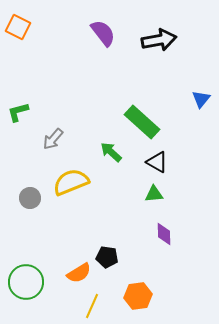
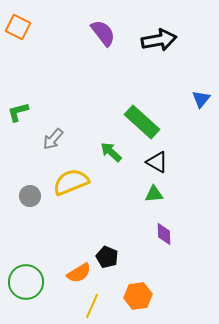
gray circle: moved 2 px up
black pentagon: rotated 15 degrees clockwise
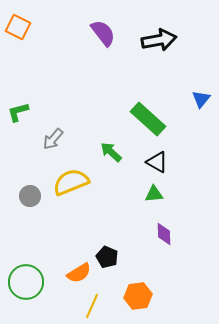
green rectangle: moved 6 px right, 3 px up
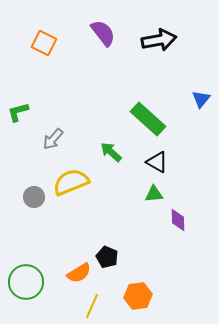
orange square: moved 26 px right, 16 px down
gray circle: moved 4 px right, 1 px down
purple diamond: moved 14 px right, 14 px up
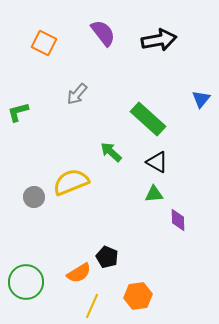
gray arrow: moved 24 px right, 45 px up
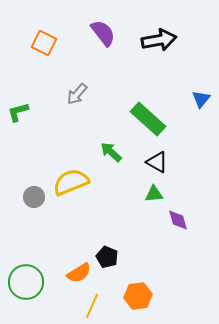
purple diamond: rotated 15 degrees counterclockwise
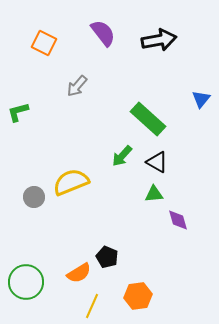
gray arrow: moved 8 px up
green arrow: moved 11 px right, 4 px down; rotated 90 degrees counterclockwise
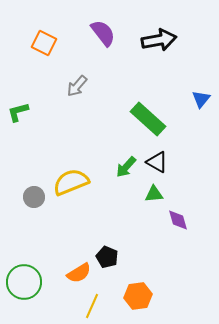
green arrow: moved 4 px right, 11 px down
green circle: moved 2 px left
